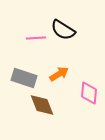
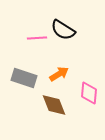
pink line: moved 1 px right
brown diamond: moved 12 px right
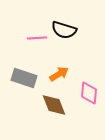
black semicircle: moved 1 px right; rotated 15 degrees counterclockwise
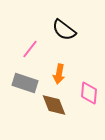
black semicircle: rotated 20 degrees clockwise
pink line: moved 7 px left, 11 px down; rotated 48 degrees counterclockwise
orange arrow: rotated 132 degrees clockwise
gray rectangle: moved 1 px right, 5 px down
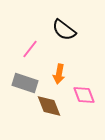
pink diamond: moved 5 px left, 2 px down; rotated 25 degrees counterclockwise
brown diamond: moved 5 px left, 1 px down
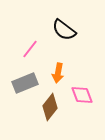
orange arrow: moved 1 px left, 1 px up
gray rectangle: rotated 40 degrees counterclockwise
pink diamond: moved 2 px left
brown diamond: moved 1 px right, 1 px down; rotated 60 degrees clockwise
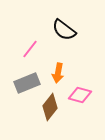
gray rectangle: moved 2 px right
pink diamond: moved 2 px left; rotated 55 degrees counterclockwise
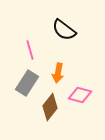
pink line: moved 1 px down; rotated 54 degrees counterclockwise
gray rectangle: rotated 35 degrees counterclockwise
